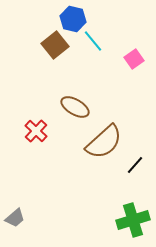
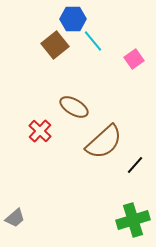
blue hexagon: rotated 15 degrees counterclockwise
brown ellipse: moved 1 px left
red cross: moved 4 px right
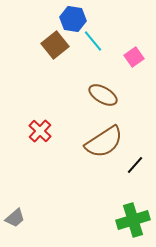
blue hexagon: rotated 10 degrees clockwise
pink square: moved 2 px up
brown ellipse: moved 29 px right, 12 px up
brown semicircle: rotated 9 degrees clockwise
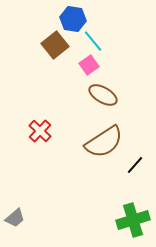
pink square: moved 45 px left, 8 px down
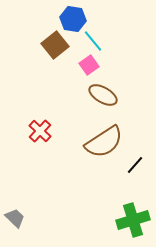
gray trapezoid: rotated 95 degrees counterclockwise
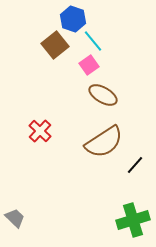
blue hexagon: rotated 10 degrees clockwise
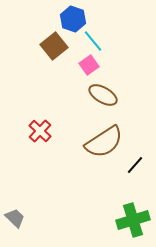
brown square: moved 1 px left, 1 px down
